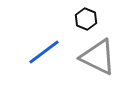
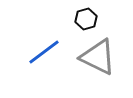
black hexagon: rotated 20 degrees clockwise
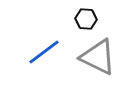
black hexagon: rotated 20 degrees clockwise
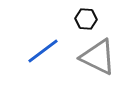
blue line: moved 1 px left, 1 px up
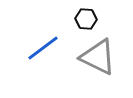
blue line: moved 3 px up
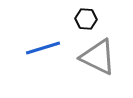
blue line: rotated 20 degrees clockwise
